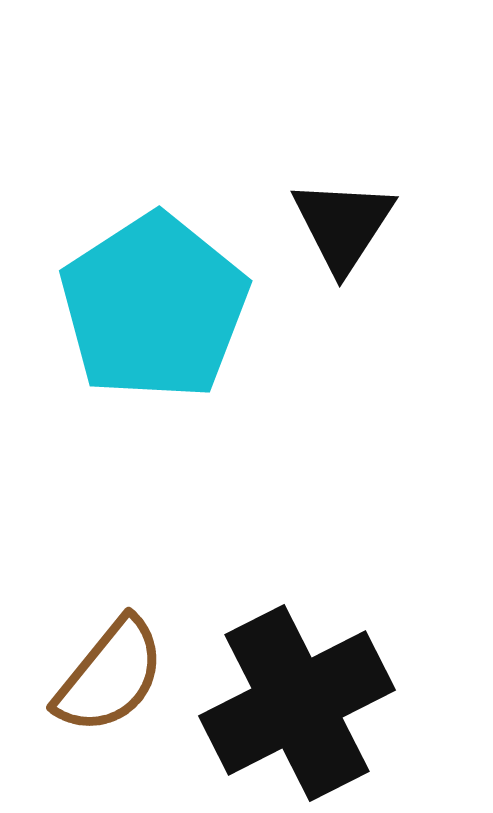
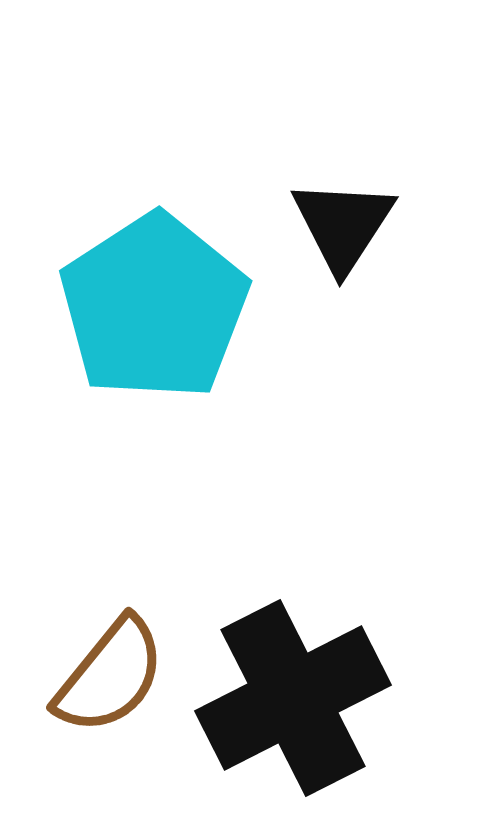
black cross: moved 4 px left, 5 px up
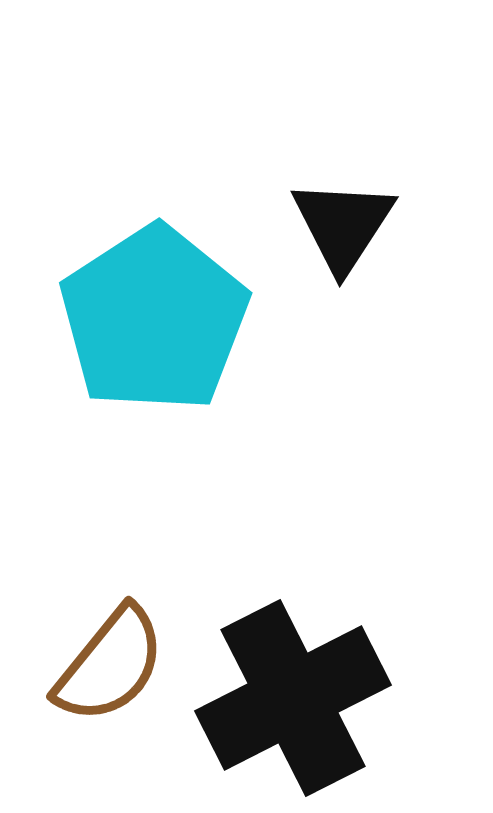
cyan pentagon: moved 12 px down
brown semicircle: moved 11 px up
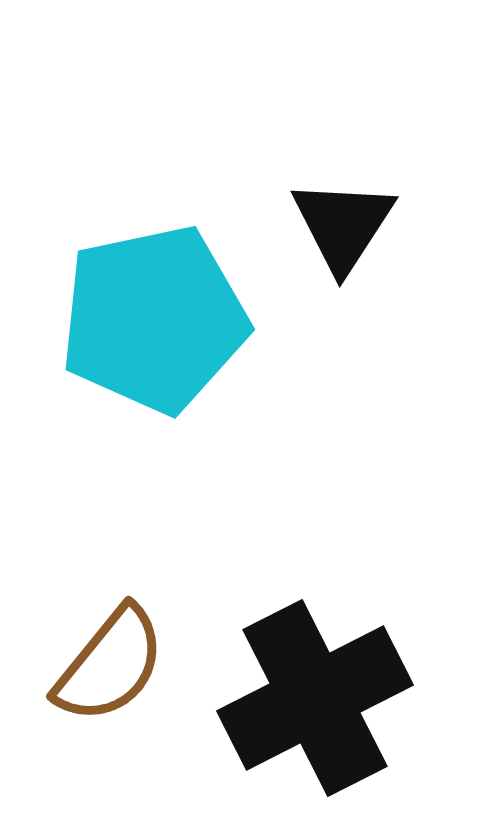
cyan pentagon: rotated 21 degrees clockwise
black cross: moved 22 px right
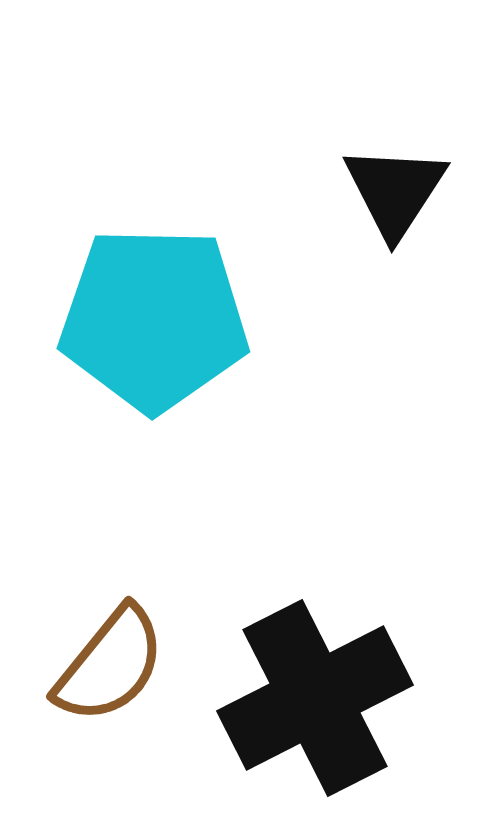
black triangle: moved 52 px right, 34 px up
cyan pentagon: rotated 13 degrees clockwise
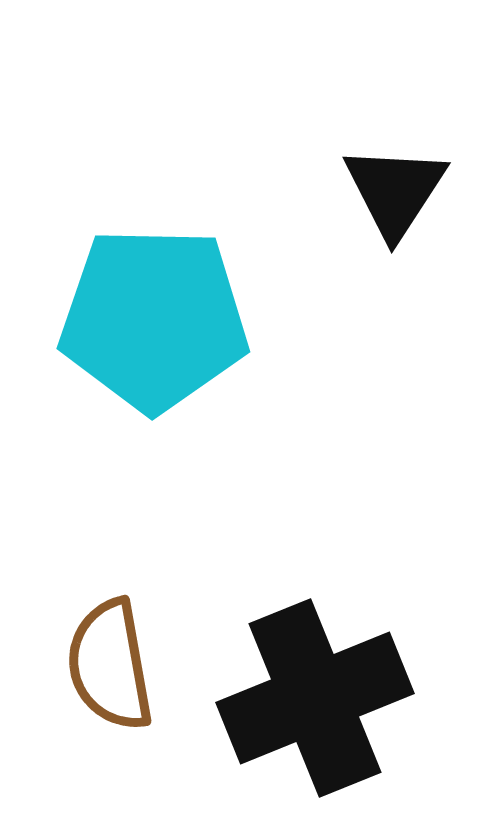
brown semicircle: rotated 131 degrees clockwise
black cross: rotated 5 degrees clockwise
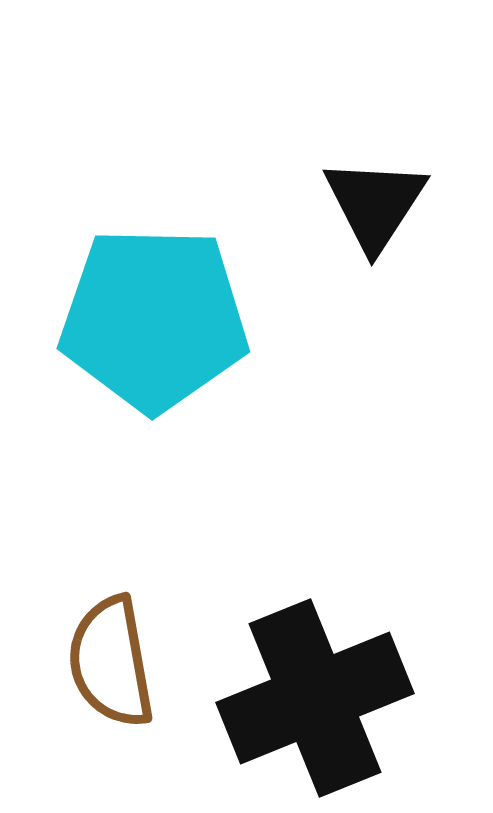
black triangle: moved 20 px left, 13 px down
brown semicircle: moved 1 px right, 3 px up
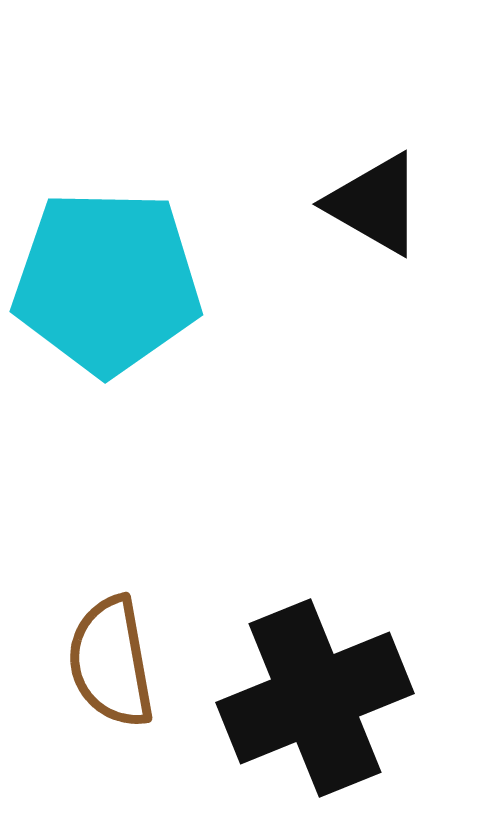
black triangle: rotated 33 degrees counterclockwise
cyan pentagon: moved 47 px left, 37 px up
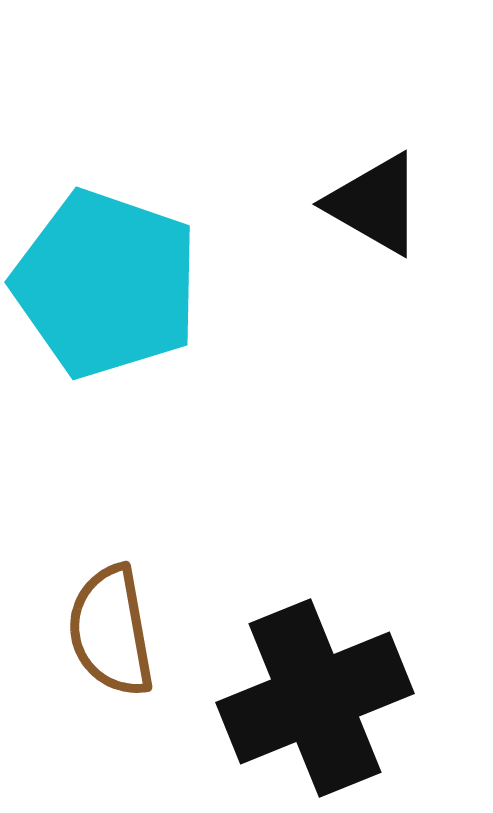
cyan pentagon: moved 1 px left, 2 px down; rotated 18 degrees clockwise
brown semicircle: moved 31 px up
